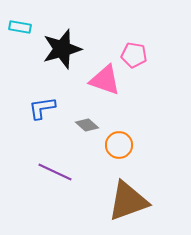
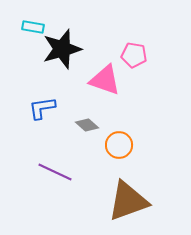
cyan rectangle: moved 13 px right
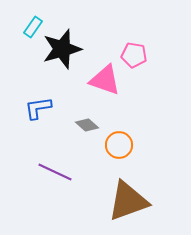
cyan rectangle: rotated 65 degrees counterclockwise
blue L-shape: moved 4 px left
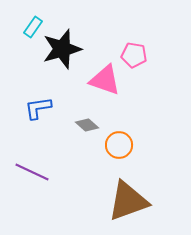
purple line: moved 23 px left
